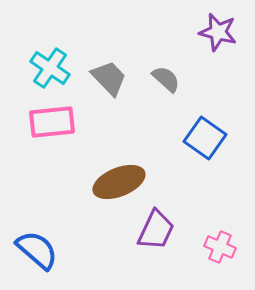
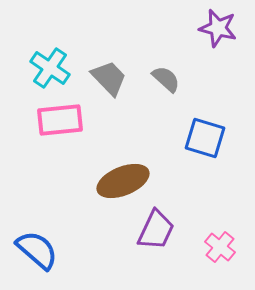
purple star: moved 4 px up
pink rectangle: moved 8 px right, 2 px up
blue square: rotated 18 degrees counterclockwise
brown ellipse: moved 4 px right, 1 px up
pink cross: rotated 16 degrees clockwise
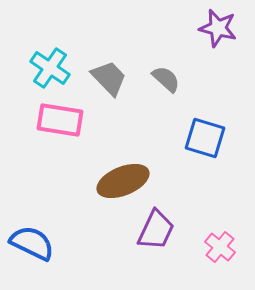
pink rectangle: rotated 15 degrees clockwise
blue semicircle: moved 5 px left, 7 px up; rotated 15 degrees counterclockwise
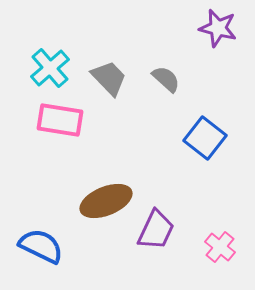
cyan cross: rotated 15 degrees clockwise
blue square: rotated 21 degrees clockwise
brown ellipse: moved 17 px left, 20 px down
blue semicircle: moved 9 px right, 3 px down
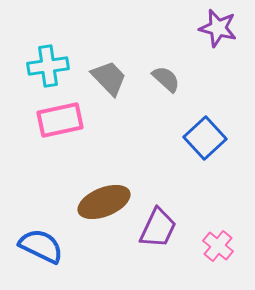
cyan cross: moved 2 px left, 2 px up; rotated 33 degrees clockwise
pink rectangle: rotated 21 degrees counterclockwise
blue square: rotated 9 degrees clockwise
brown ellipse: moved 2 px left, 1 px down
purple trapezoid: moved 2 px right, 2 px up
pink cross: moved 2 px left, 1 px up
